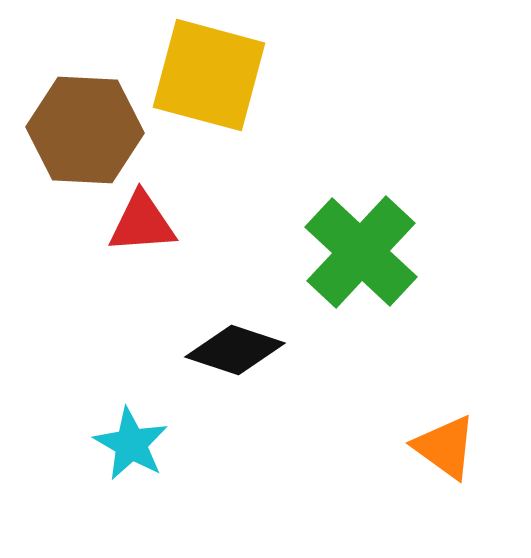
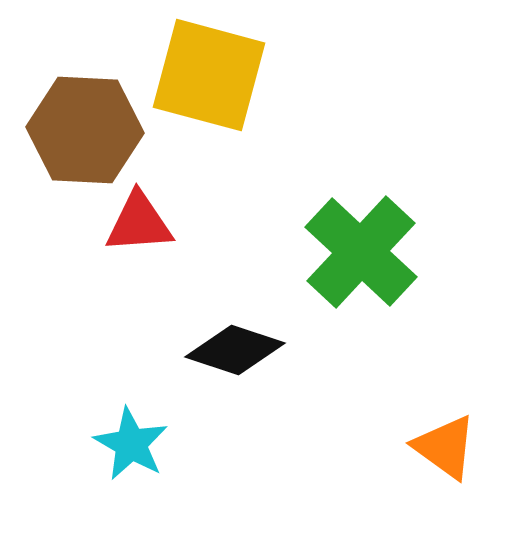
red triangle: moved 3 px left
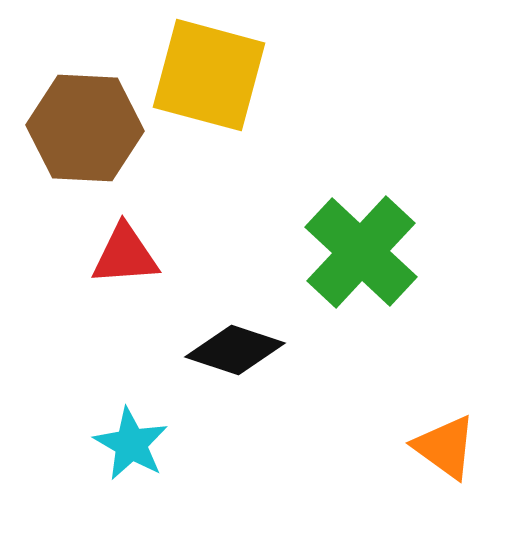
brown hexagon: moved 2 px up
red triangle: moved 14 px left, 32 px down
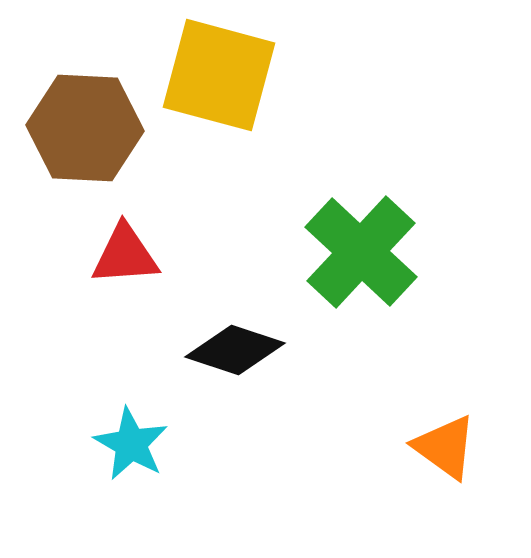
yellow square: moved 10 px right
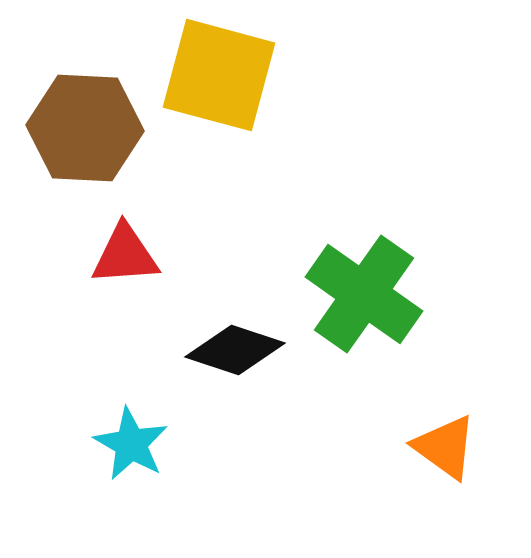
green cross: moved 3 px right, 42 px down; rotated 8 degrees counterclockwise
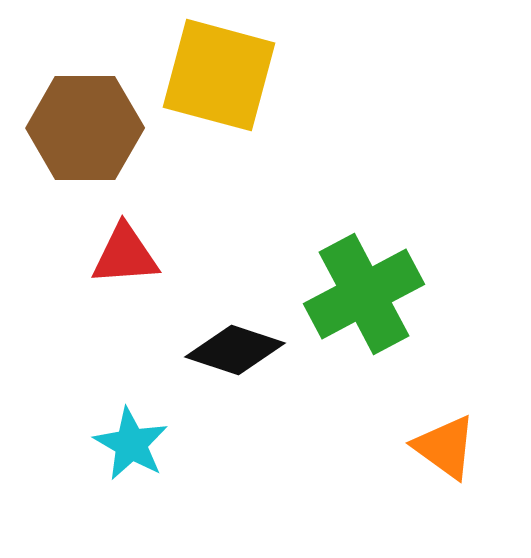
brown hexagon: rotated 3 degrees counterclockwise
green cross: rotated 27 degrees clockwise
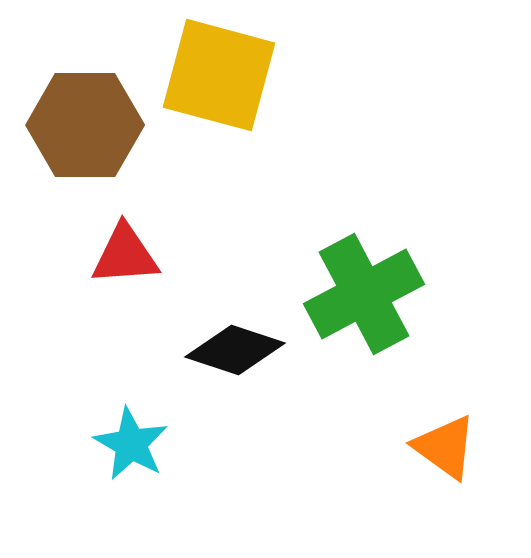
brown hexagon: moved 3 px up
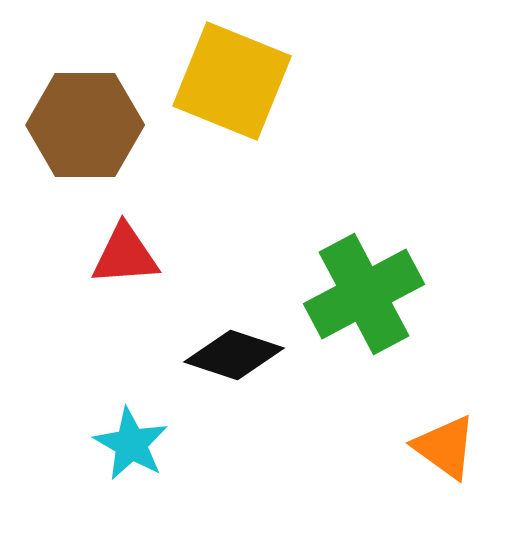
yellow square: moved 13 px right, 6 px down; rotated 7 degrees clockwise
black diamond: moved 1 px left, 5 px down
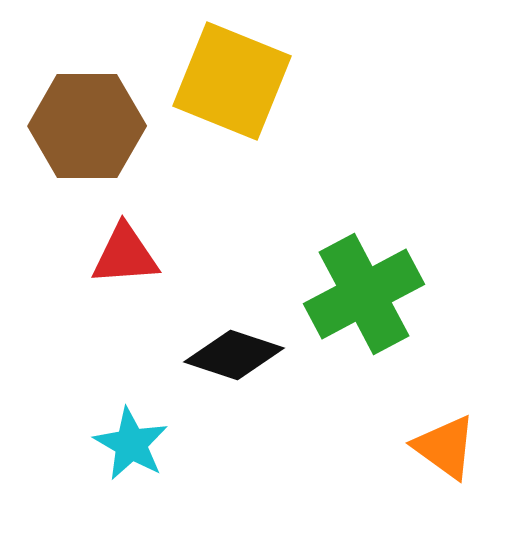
brown hexagon: moved 2 px right, 1 px down
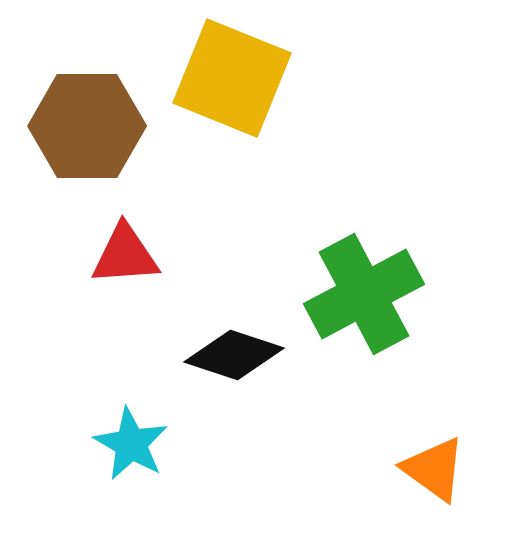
yellow square: moved 3 px up
orange triangle: moved 11 px left, 22 px down
